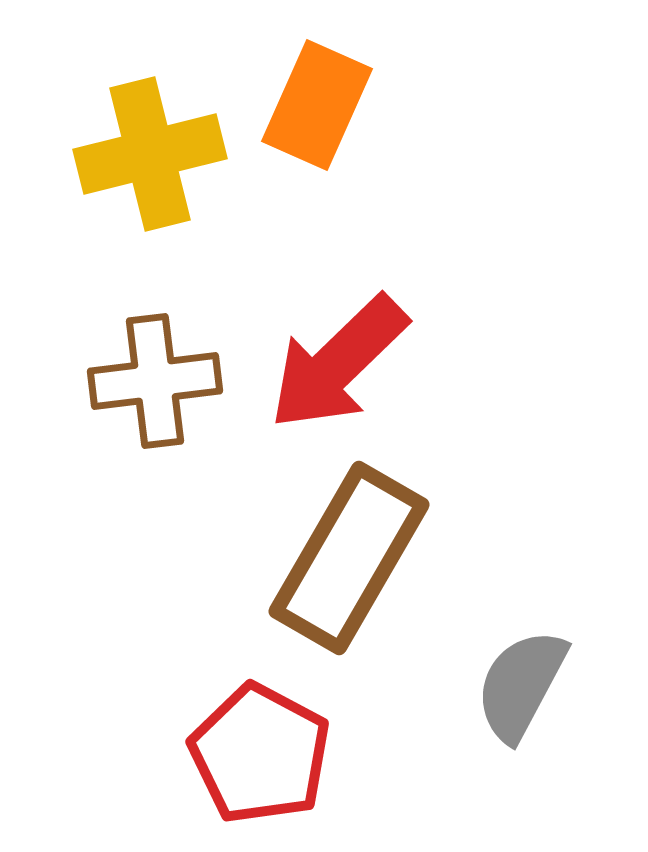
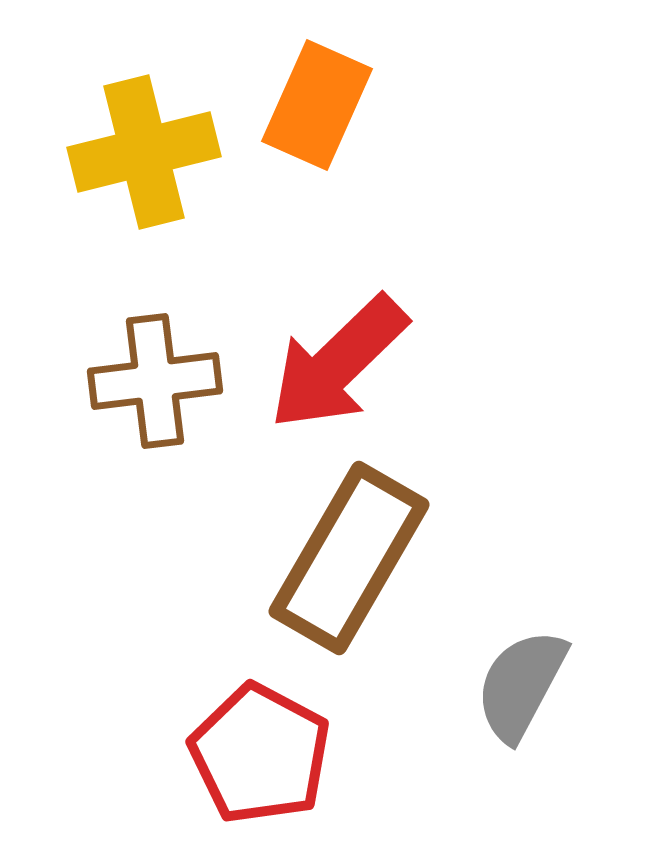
yellow cross: moved 6 px left, 2 px up
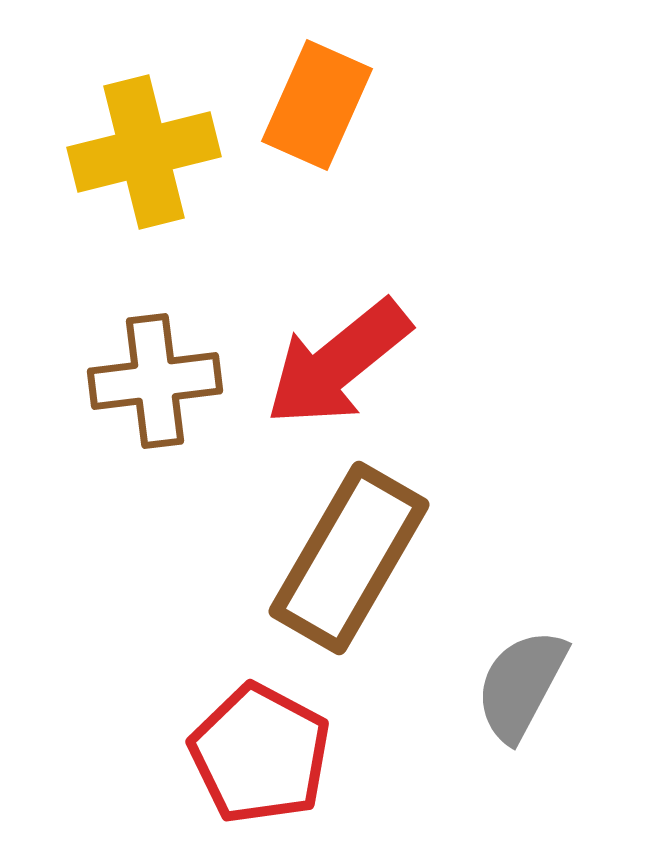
red arrow: rotated 5 degrees clockwise
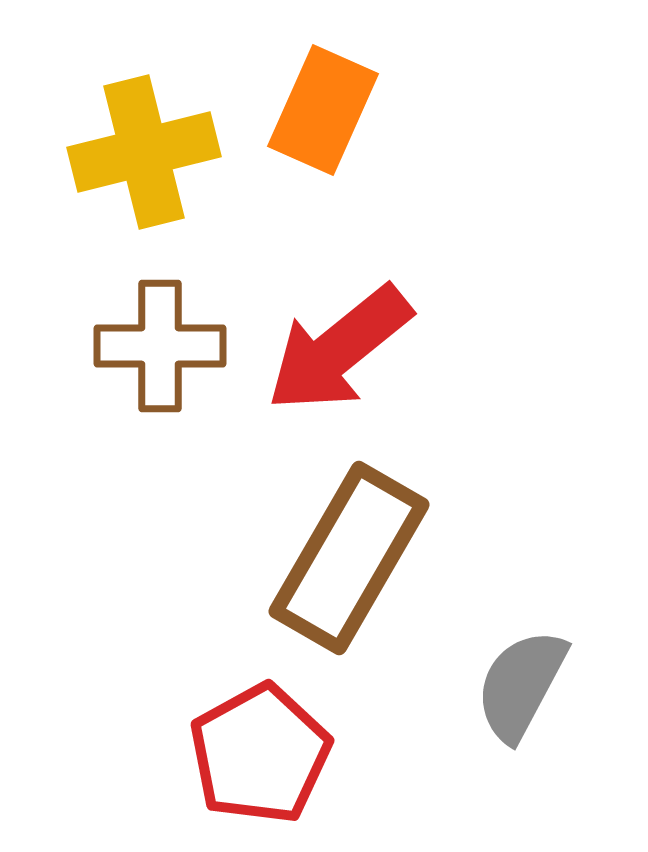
orange rectangle: moved 6 px right, 5 px down
red arrow: moved 1 px right, 14 px up
brown cross: moved 5 px right, 35 px up; rotated 7 degrees clockwise
red pentagon: rotated 15 degrees clockwise
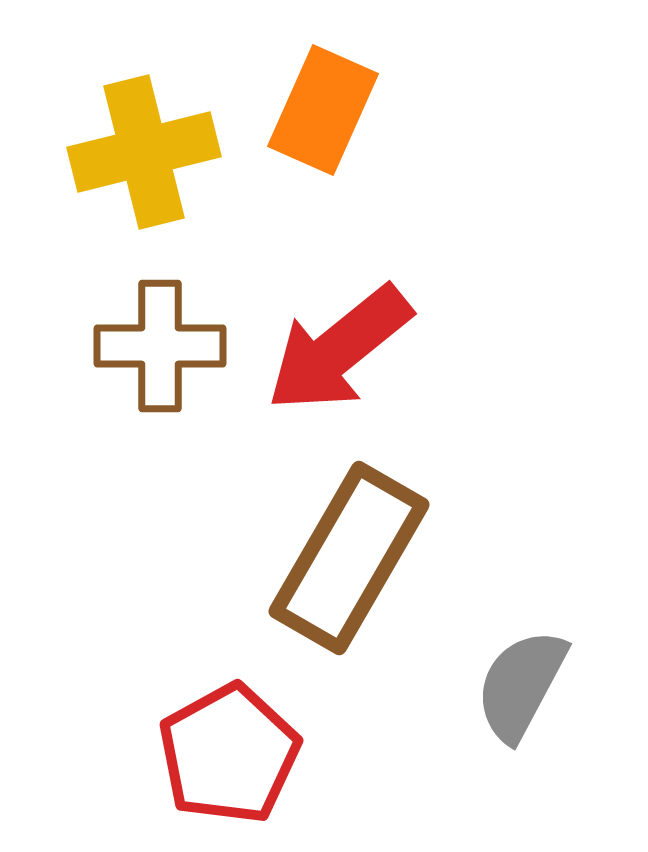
red pentagon: moved 31 px left
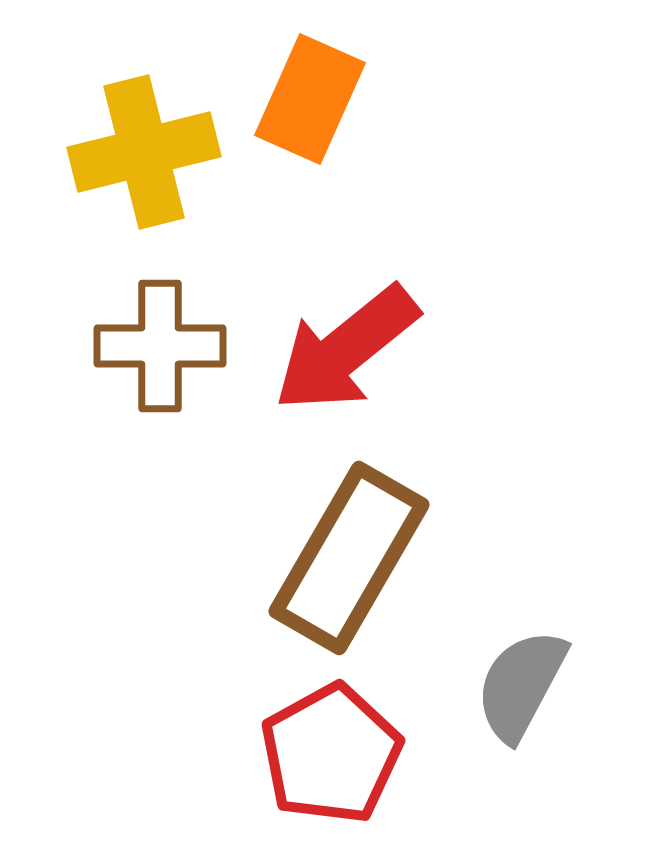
orange rectangle: moved 13 px left, 11 px up
red arrow: moved 7 px right
red pentagon: moved 102 px right
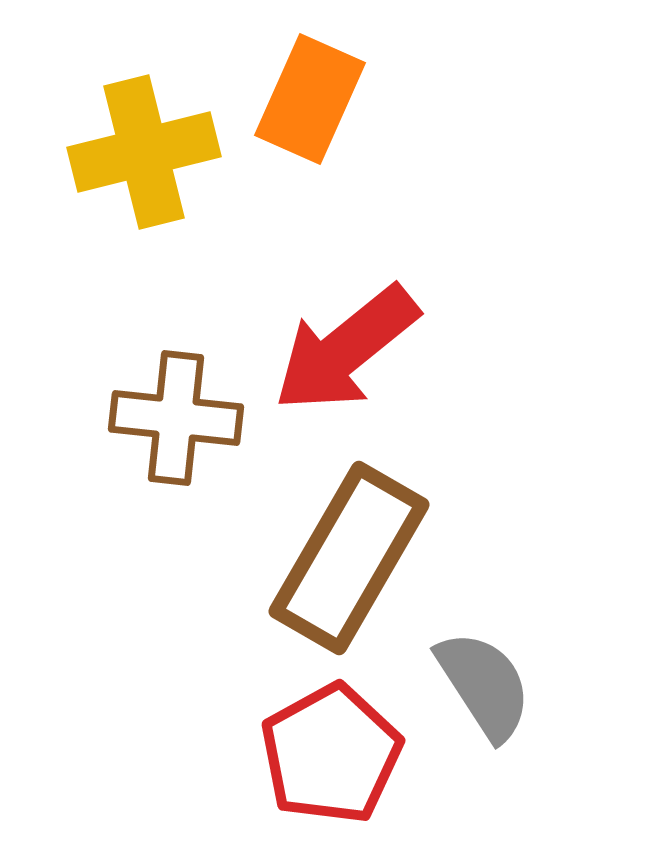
brown cross: moved 16 px right, 72 px down; rotated 6 degrees clockwise
gray semicircle: moved 37 px left; rotated 119 degrees clockwise
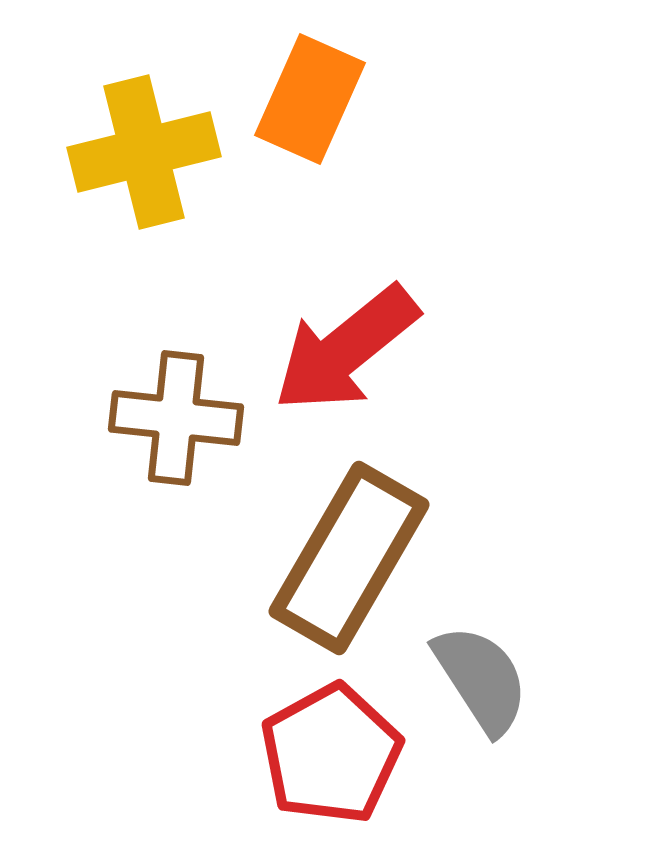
gray semicircle: moved 3 px left, 6 px up
